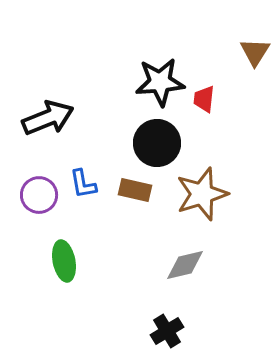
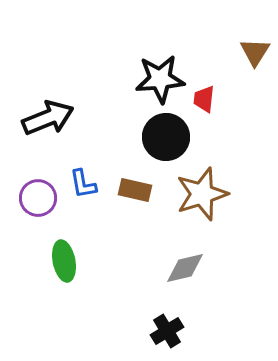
black star: moved 3 px up
black circle: moved 9 px right, 6 px up
purple circle: moved 1 px left, 3 px down
gray diamond: moved 3 px down
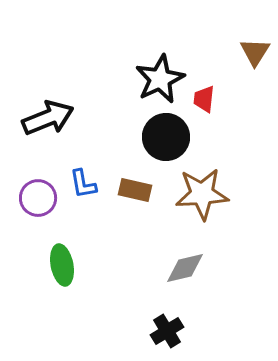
black star: rotated 21 degrees counterclockwise
brown star: rotated 14 degrees clockwise
green ellipse: moved 2 px left, 4 px down
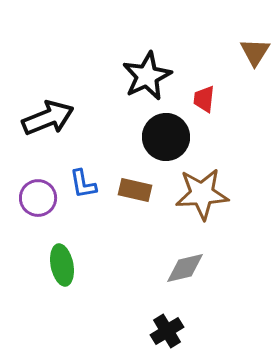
black star: moved 13 px left, 3 px up
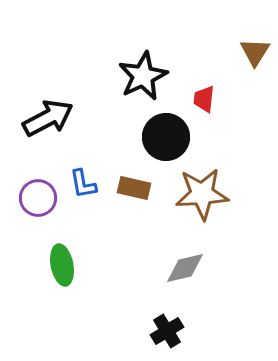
black star: moved 4 px left
black arrow: rotated 6 degrees counterclockwise
brown rectangle: moved 1 px left, 2 px up
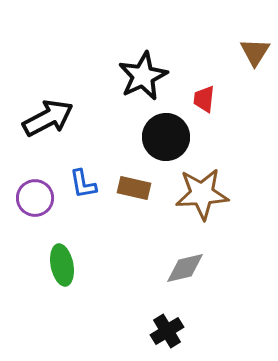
purple circle: moved 3 px left
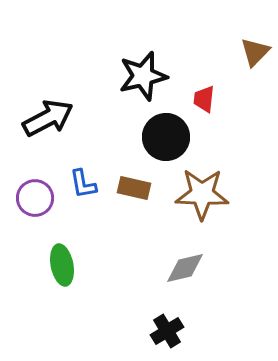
brown triangle: rotated 12 degrees clockwise
black star: rotated 12 degrees clockwise
brown star: rotated 6 degrees clockwise
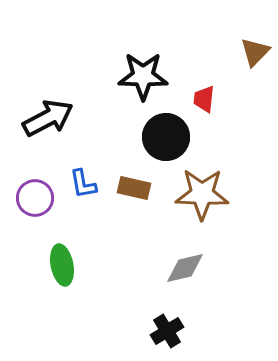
black star: rotated 15 degrees clockwise
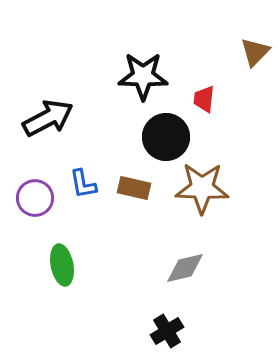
brown star: moved 6 px up
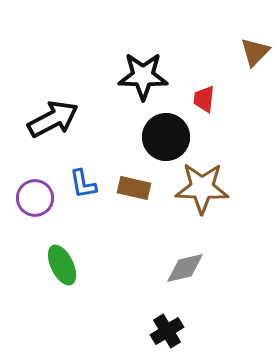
black arrow: moved 5 px right, 1 px down
green ellipse: rotated 15 degrees counterclockwise
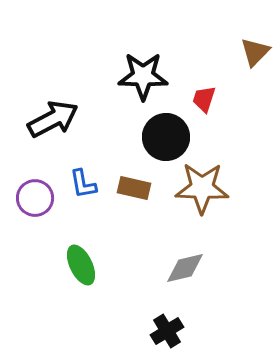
red trapezoid: rotated 12 degrees clockwise
green ellipse: moved 19 px right
